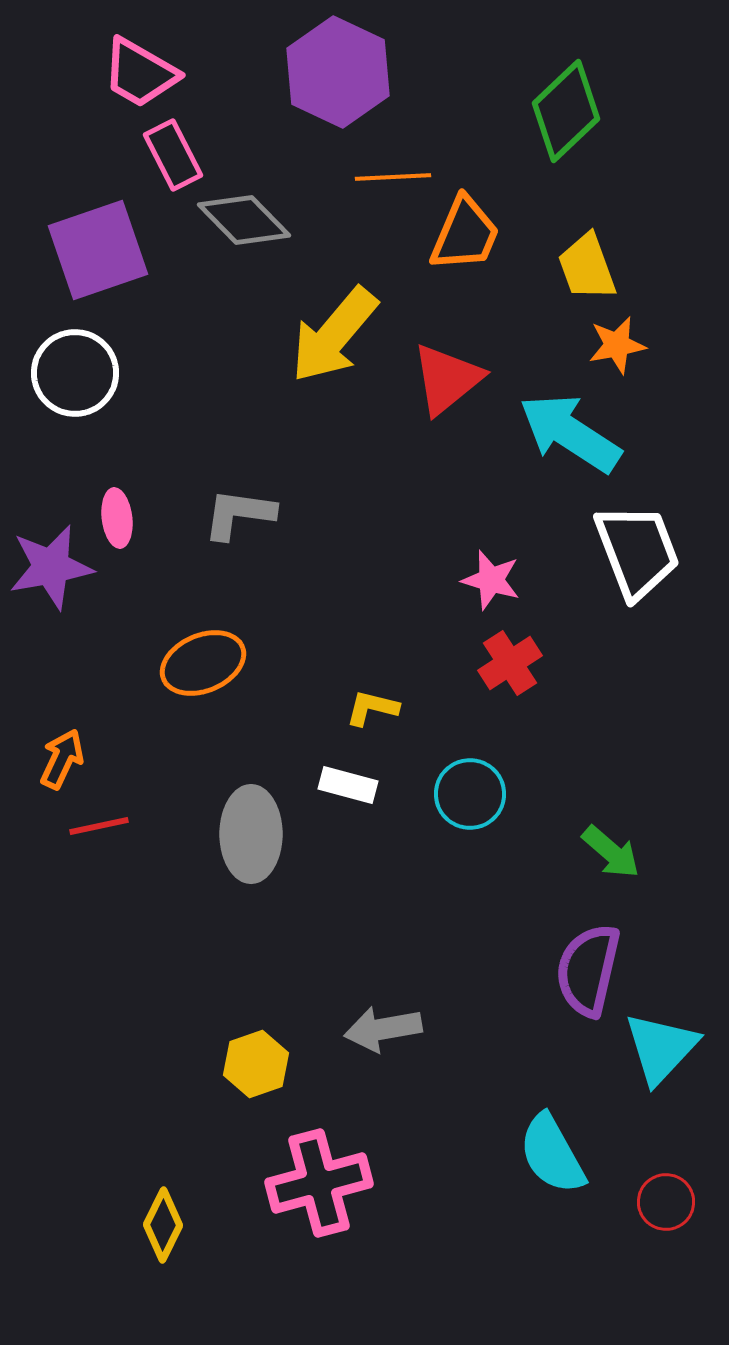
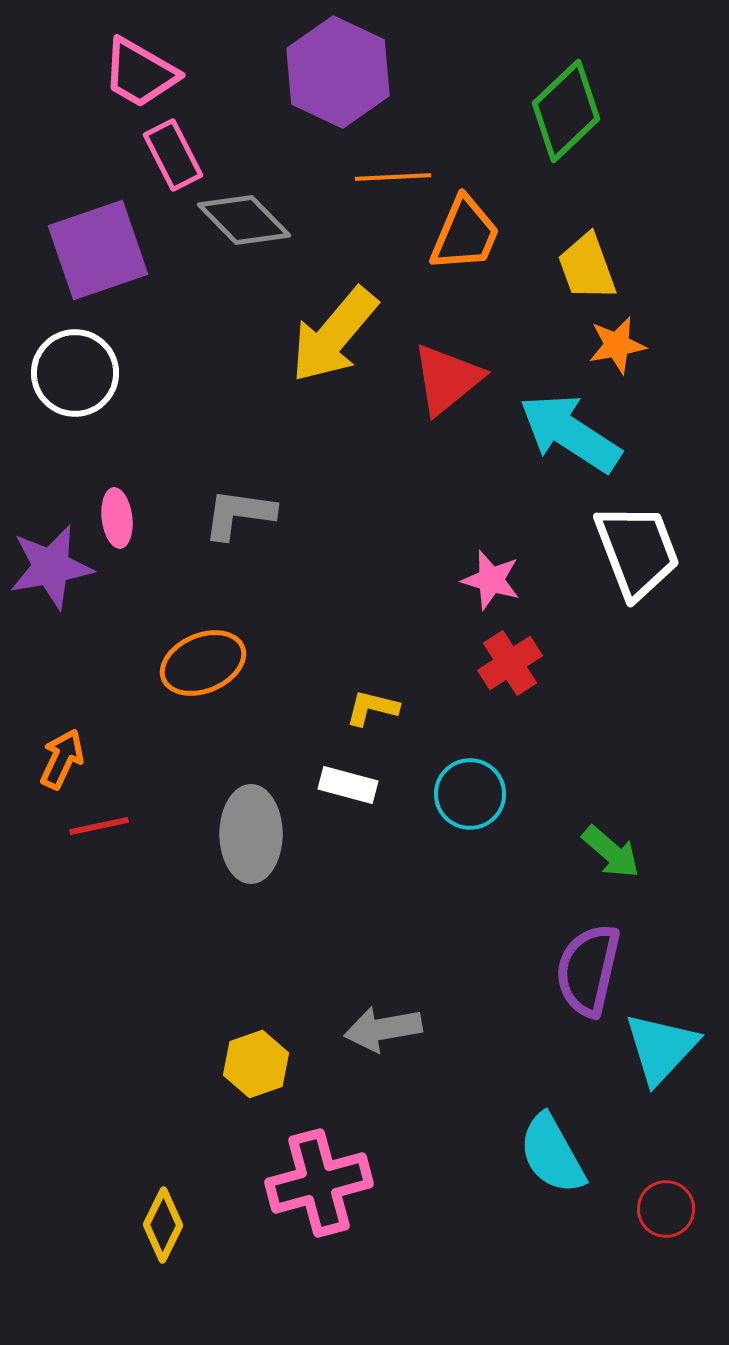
red circle: moved 7 px down
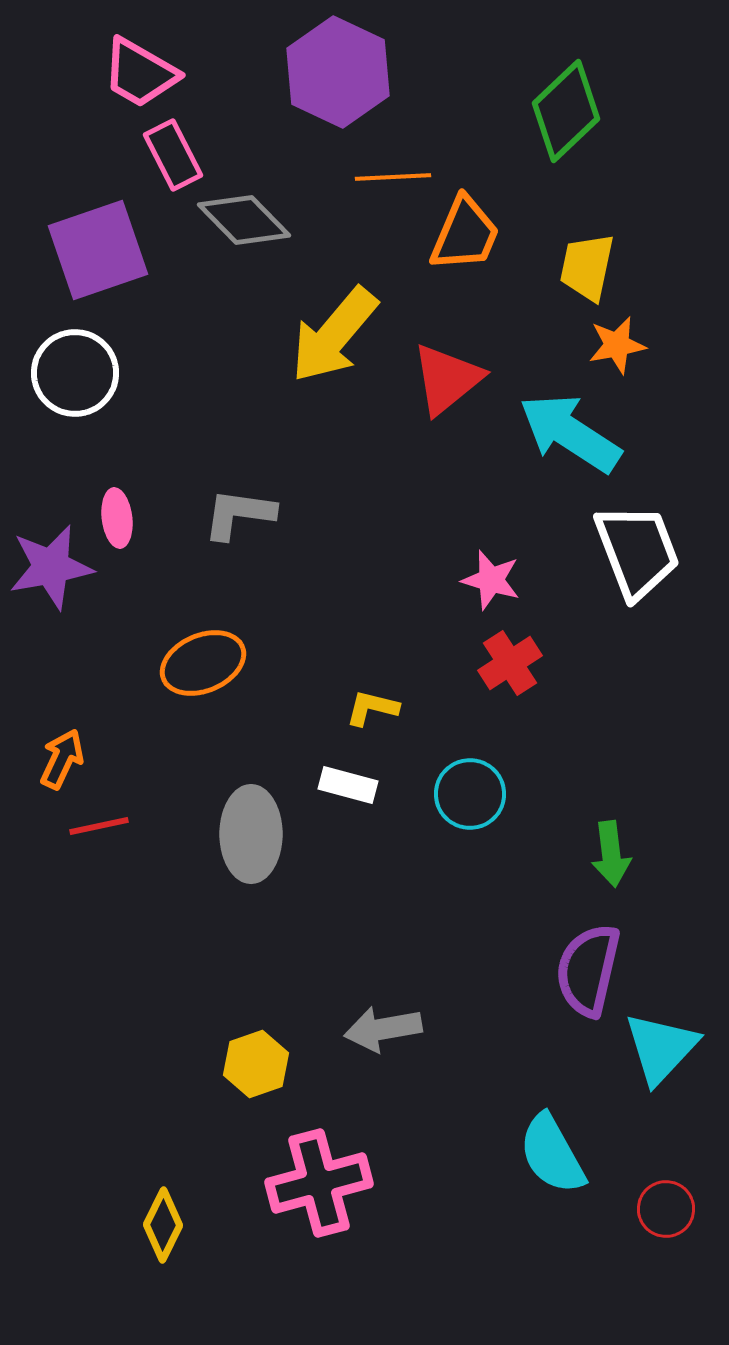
yellow trapezoid: rotated 32 degrees clockwise
green arrow: moved 2 px down; rotated 42 degrees clockwise
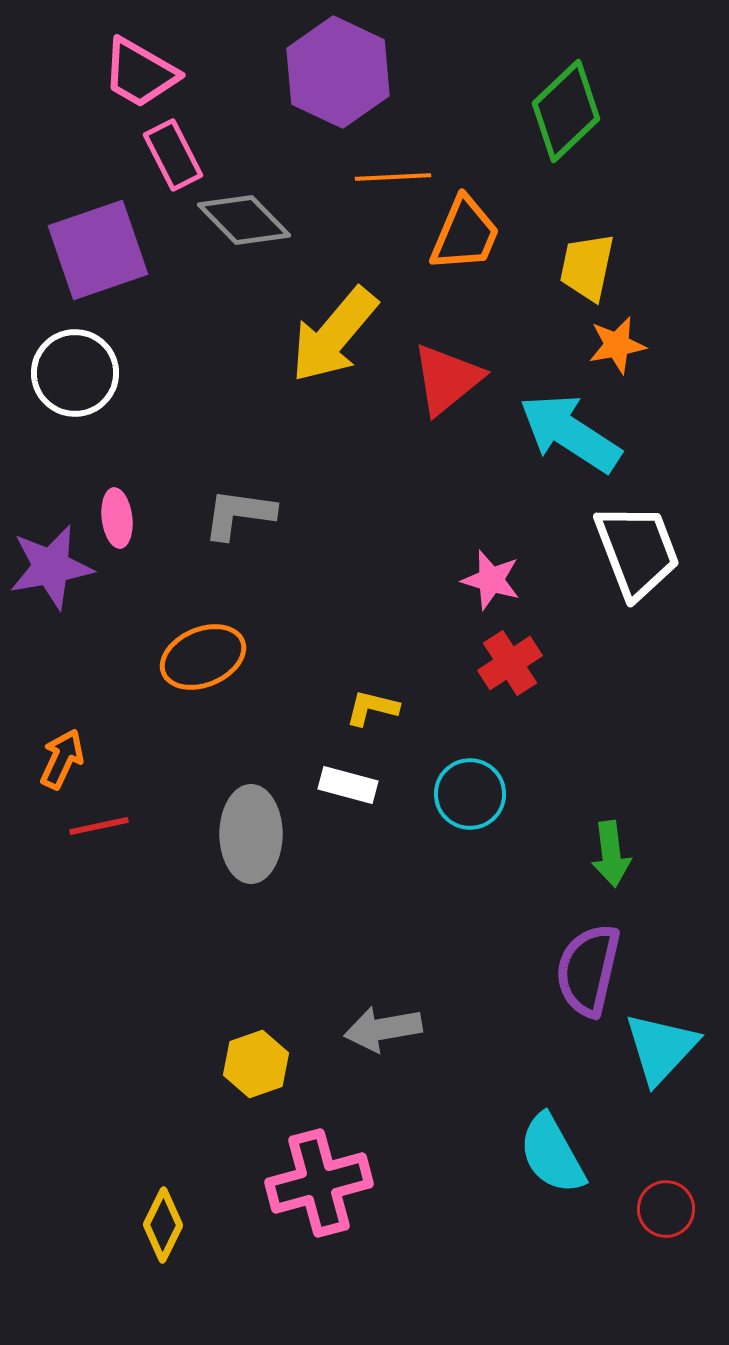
orange ellipse: moved 6 px up
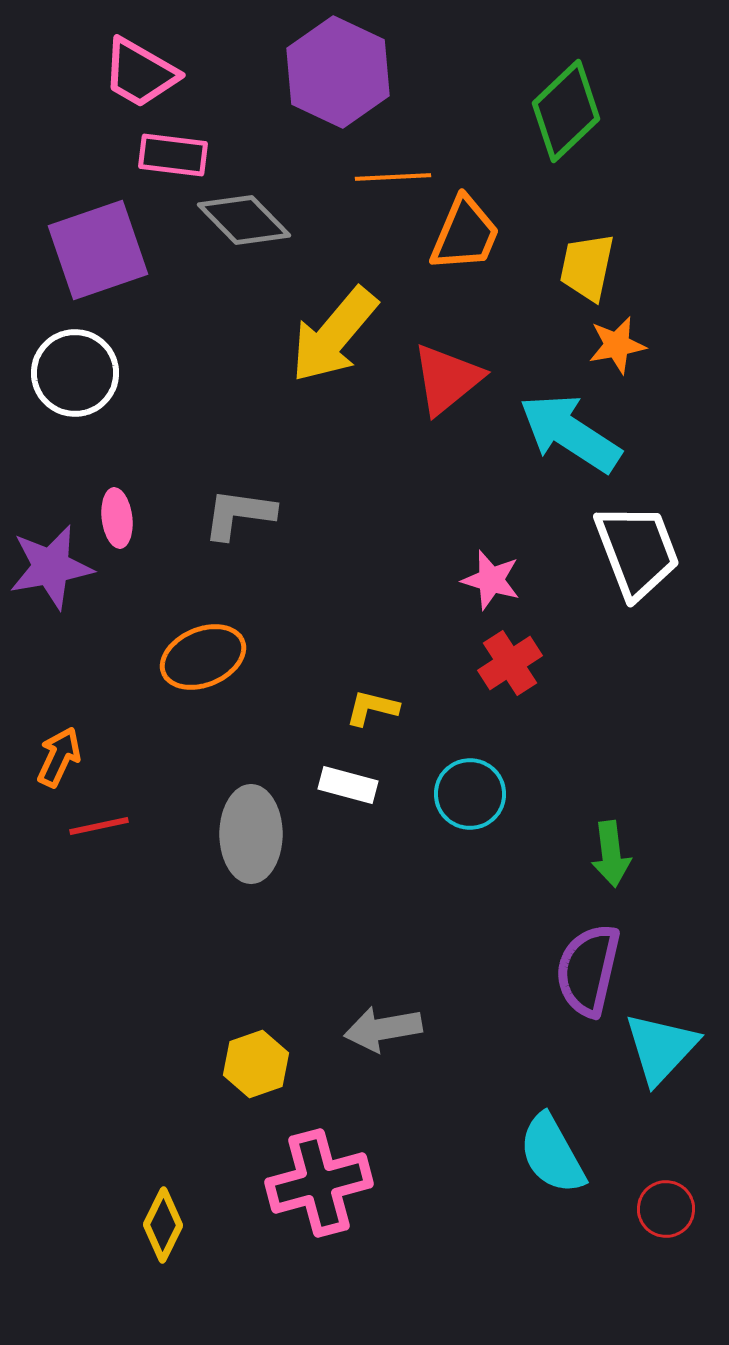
pink rectangle: rotated 56 degrees counterclockwise
orange arrow: moved 3 px left, 2 px up
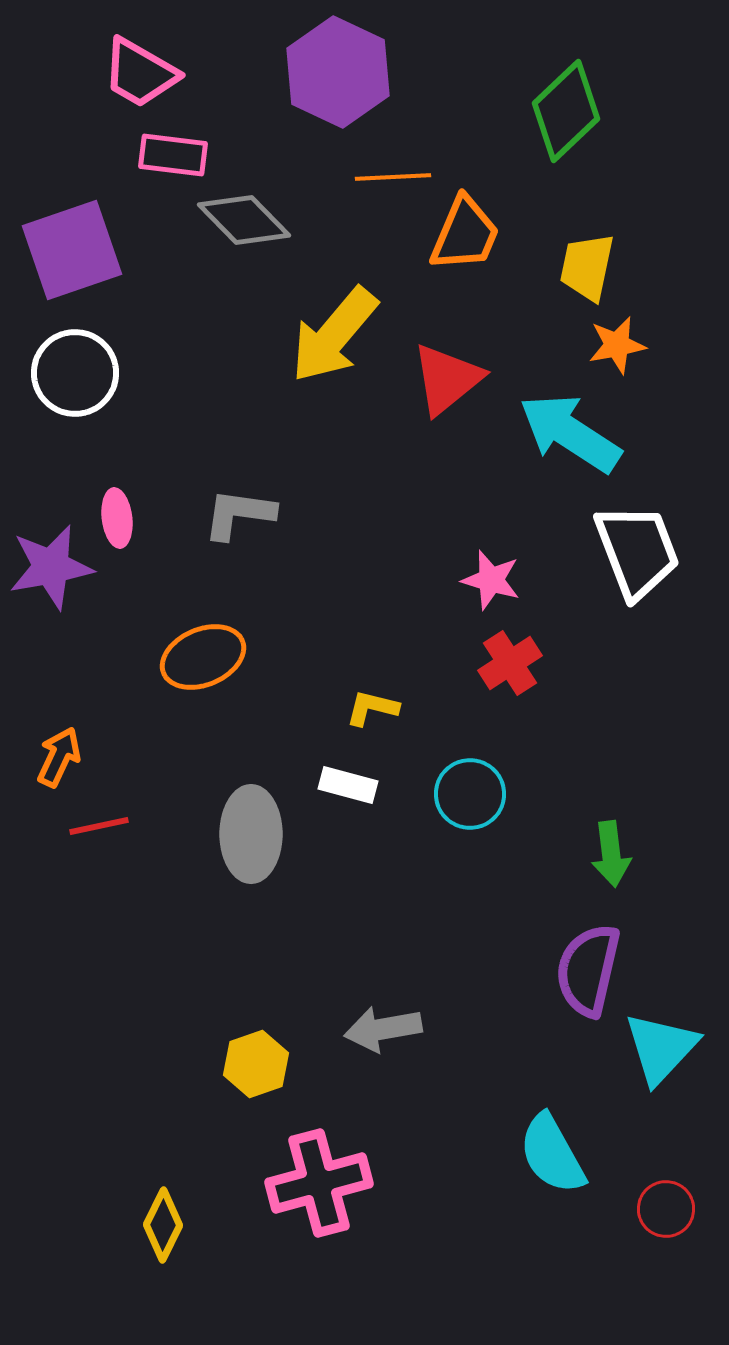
purple square: moved 26 px left
